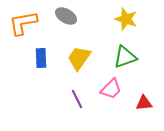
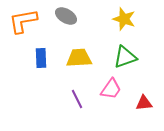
yellow star: moved 2 px left
orange L-shape: moved 2 px up
yellow trapezoid: rotated 52 degrees clockwise
pink trapezoid: rotated 10 degrees counterclockwise
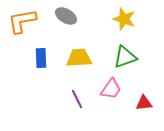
orange L-shape: moved 1 px left
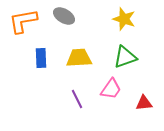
gray ellipse: moved 2 px left
orange L-shape: moved 1 px right
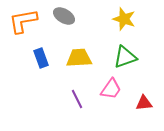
blue rectangle: rotated 18 degrees counterclockwise
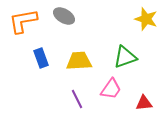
yellow star: moved 22 px right
yellow trapezoid: moved 3 px down
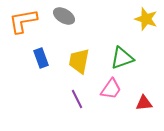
green triangle: moved 3 px left, 1 px down
yellow trapezoid: rotated 76 degrees counterclockwise
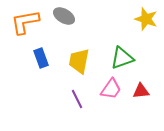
orange L-shape: moved 2 px right, 1 px down
red triangle: moved 3 px left, 12 px up
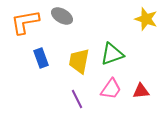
gray ellipse: moved 2 px left
green triangle: moved 10 px left, 4 px up
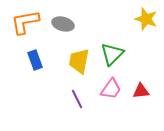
gray ellipse: moved 1 px right, 8 px down; rotated 15 degrees counterclockwise
green triangle: rotated 25 degrees counterclockwise
blue rectangle: moved 6 px left, 2 px down
